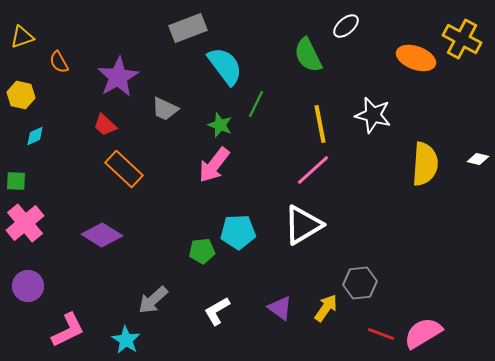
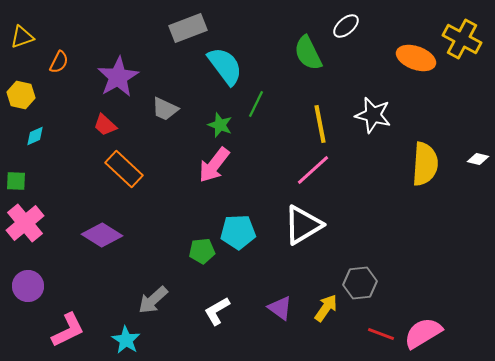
green semicircle: moved 2 px up
orange semicircle: rotated 125 degrees counterclockwise
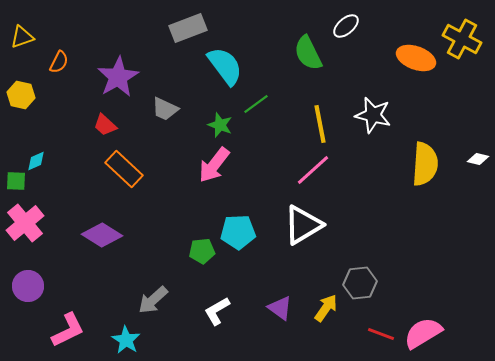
green line: rotated 28 degrees clockwise
cyan diamond: moved 1 px right, 25 px down
